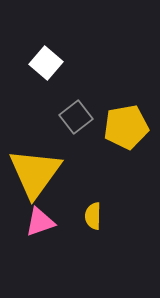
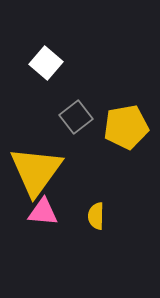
yellow triangle: moved 1 px right, 2 px up
yellow semicircle: moved 3 px right
pink triangle: moved 3 px right, 10 px up; rotated 24 degrees clockwise
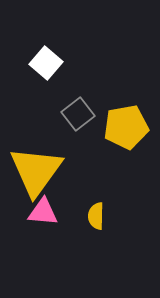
gray square: moved 2 px right, 3 px up
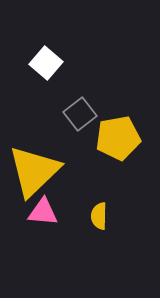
gray square: moved 2 px right
yellow pentagon: moved 8 px left, 11 px down
yellow triangle: moved 2 px left; rotated 10 degrees clockwise
yellow semicircle: moved 3 px right
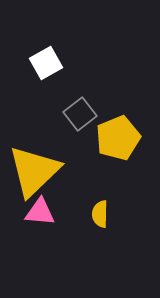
white square: rotated 20 degrees clockwise
yellow pentagon: rotated 12 degrees counterclockwise
pink triangle: moved 3 px left
yellow semicircle: moved 1 px right, 2 px up
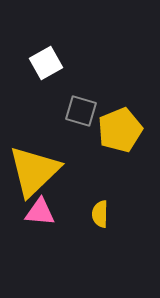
gray square: moved 1 px right, 3 px up; rotated 36 degrees counterclockwise
yellow pentagon: moved 2 px right, 8 px up
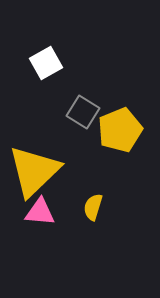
gray square: moved 2 px right, 1 px down; rotated 16 degrees clockwise
yellow semicircle: moved 7 px left, 7 px up; rotated 16 degrees clockwise
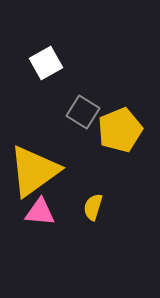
yellow triangle: rotated 8 degrees clockwise
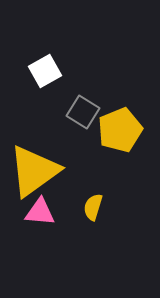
white square: moved 1 px left, 8 px down
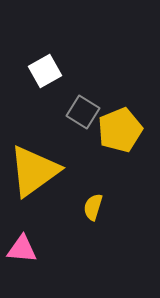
pink triangle: moved 18 px left, 37 px down
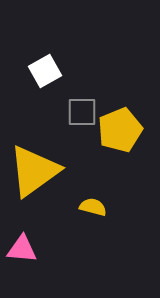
gray square: moved 1 px left; rotated 32 degrees counterclockwise
yellow semicircle: rotated 88 degrees clockwise
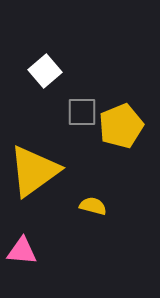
white square: rotated 12 degrees counterclockwise
yellow pentagon: moved 1 px right, 4 px up
yellow semicircle: moved 1 px up
pink triangle: moved 2 px down
